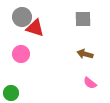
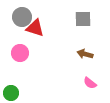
pink circle: moved 1 px left, 1 px up
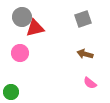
gray square: rotated 18 degrees counterclockwise
red triangle: rotated 30 degrees counterclockwise
green circle: moved 1 px up
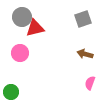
pink semicircle: rotated 72 degrees clockwise
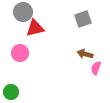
gray circle: moved 1 px right, 5 px up
pink semicircle: moved 6 px right, 15 px up
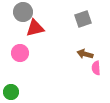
pink semicircle: rotated 24 degrees counterclockwise
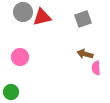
red triangle: moved 7 px right, 11 px up
pink circle: moved 4 px down
